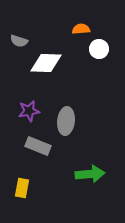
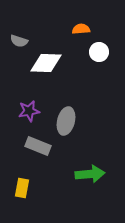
white circle: moved 3 px down
gray ellipse: rotated 8 degrees clockwise
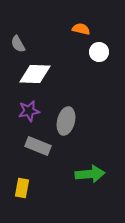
orange semicircle: rotated 18 degrees clockwise
gray semicircle: moved 1 px left, 3 px down; rotated 42 degrees clockwise
white diamond: moved 11 px left, 11 px down
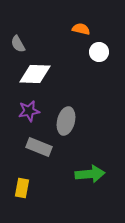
gray rectangle: moved 1 px right, 1 px down
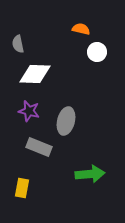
gray semicircle: rotated 18 degrees clockwise
white circle: moved 2 px left
purple star: rotated 25 degrees clockwise
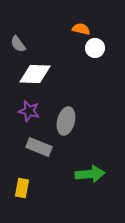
gray semicircle: rotated 24 degrees counterclockwise
white circle: moved 2 px left, 4 px up
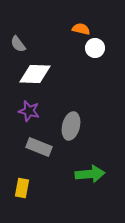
gray ellipse: moved 5 px right, 5 px down
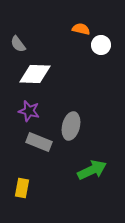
white circle: moved 6 px right, 3 px up
gray rectangle: moved 5 px up
green arrow: moved 2 px right, 4 px up; rotated 20 degrees counterclockwise
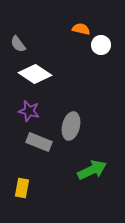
white diamond: rotated 32 degrees clockwise
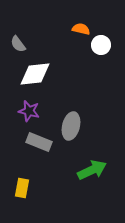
white diamond: rotated 40 degrees counterclockwise
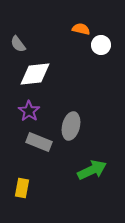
purple star: rotated 20 degrees clockwise
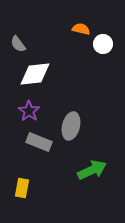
white circle: moved 2 px right, 1 px up
